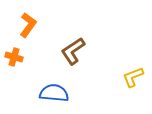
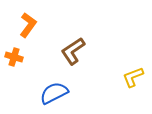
blue semicircle: rotated 32 degrees counterclockwise
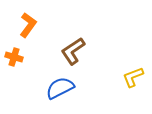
blue semicircle: moved 6 px right, 5 px up
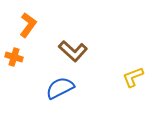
brown L-shape: rotated 104 degrees counterclockwise
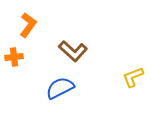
orange cross: rotated 24 degrees counterclockwise
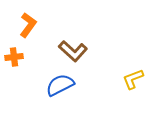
yellow L-shape: moved 2 px down
blue semicircle: moved 3 px up
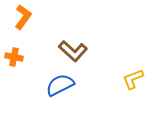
orange L-shape: moved 5 px left, 8 px up
orange cross: rotated 18 degrees clockwise
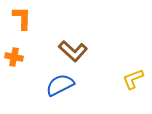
orange L-shape: moved 1 px left, 1 px down; rotated 35 degrees counterclockwise
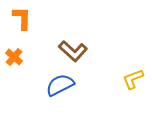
orange cross: rotated 30 degrees clockwise
